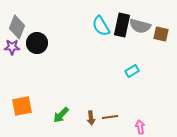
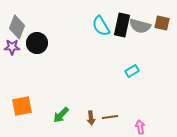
brown square: moved 1 px right, 11 px up
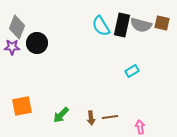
gray semicircle: moved 1 px right, 1 px up
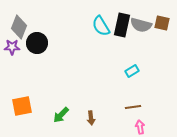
gray diamond: moved 2 px right
brown line: moved 23 px right, 10 px up
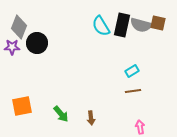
brown square: moved 4 px left
brown line: moved 16 px up
green arrow: moved 1 px up; rotated 84 degrees counterclockwise
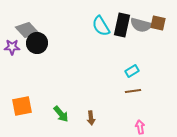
gray diamond: moved 8 px right, 3 px down; rotated 65 degrees counterclockwise
